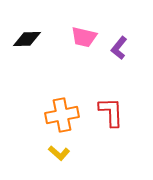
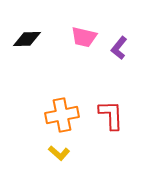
red L-shape: moved 3 px down
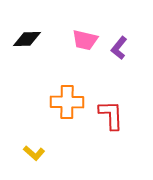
pink trapezoid: moved 1 px right, 3 px down
orange cross: moved 5 px right, 13 px up; rotated 12 degrees clockwise
yellow L-shape: moved 25 px left
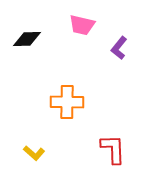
pink trapezoid: moved 3 px left, 15 px up
red L-shape: moved 2 px right, 34 px down
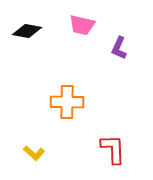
black diamond: moved 8 px up; rotated 12 degrees clockwise
purple L-shape: rotated 15 degrees counterclockwise
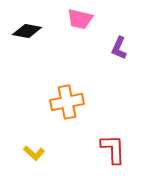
pink trapezoid: moved 2 px left, 6 px up
orange cross: rotated 12 degrees counterclockwise
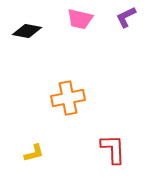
purple L-shape: moved 7 px right, 31 px up; rotated 40 degrees clockwise
orange cross: moved 1 px right, 4 px up
yellow L-shape: rotated 55 degrees counterclockwise
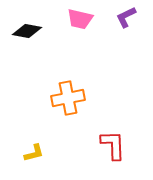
red L-shape: moved 4 px up
